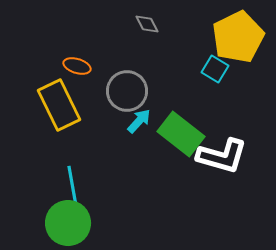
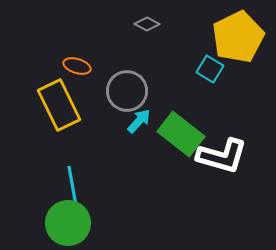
gray diamond: rotated 35 degrees counterclockwise
cyan square: moved 5 px left
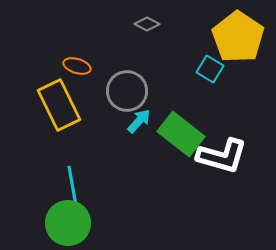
yellow pentagon: rotated 12 degrees counterclockwise
